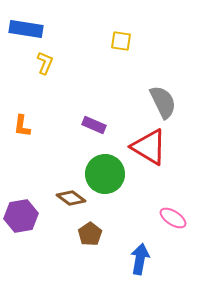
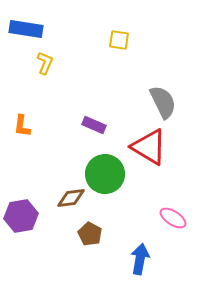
yellow square: moved 2 px left, 1 px up
brown diamond: rotated 44 degrees counterclockwise
brown pentagon: rotated 10 degrees counterclockwise
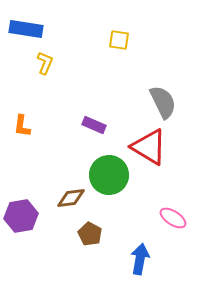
green circle: moved 4 px right, 1 px down
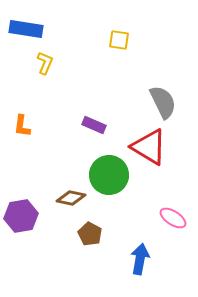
brown diamond: rotated 20 degrees clockwise
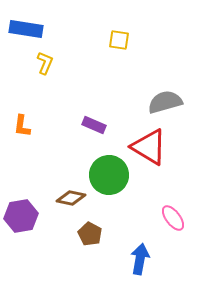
gray semicircle: moved 2 px right; rotated 80 degrees counterclockwise
pink ellipse: rotated 20 degrees clockwise
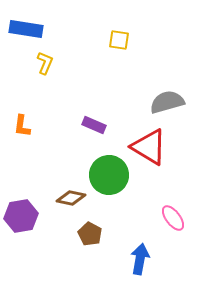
gray semicircle: moved 2 px right
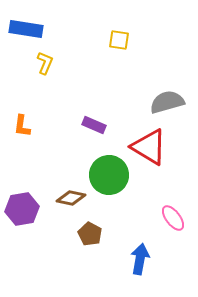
purple hexagon: moved 1 px right, 7 px up
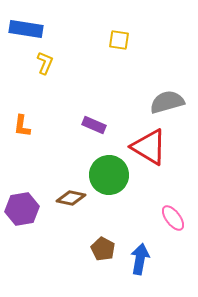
brown pentagon: moved 13 px right, 15 px down
